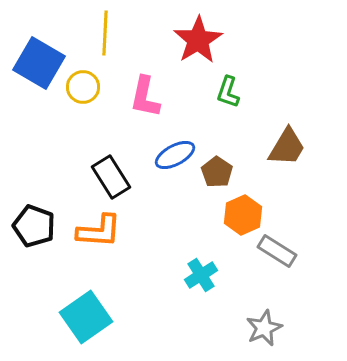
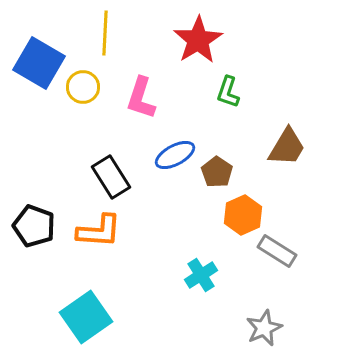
pink L-shape: moved 4 px left, 1 px down; rotated 6 degrees clockwise
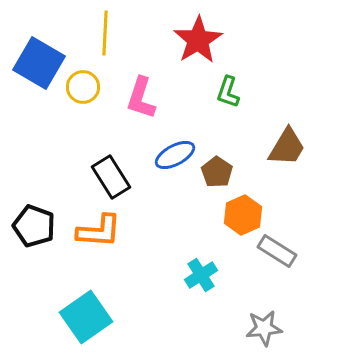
gray star: rotated 18 degrees clockwise
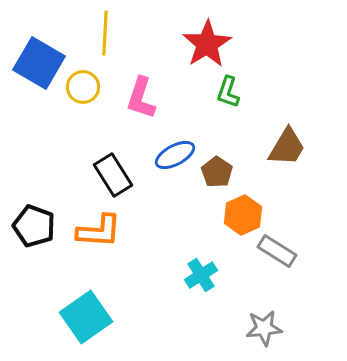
red star: moved 9 px right, 4 px down
black rectangle: moved 2 px right, 2 px up
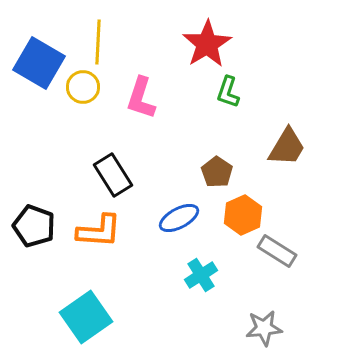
yellow line: moved 7 px left, 9 px down
blue ellipse: moved 4 px right, 63 px down
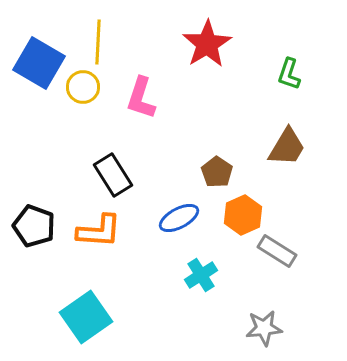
green L-shape: moved 61 px right, 18 px up
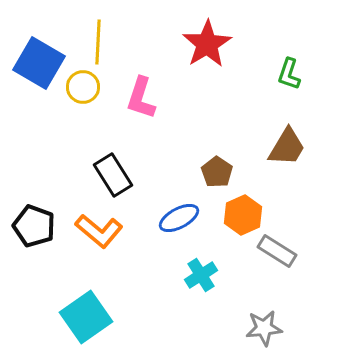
orange L-shape: rotated 36 degrees clockwise
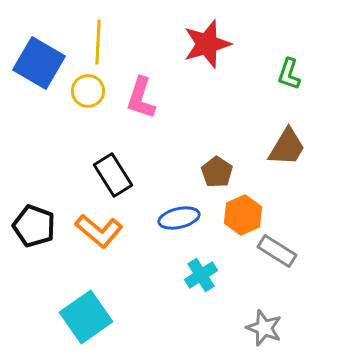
red star: rotated 15 degrees clockwise
yellow circle: moved 5 px right, 4 px down
blue ellipse: rotated 15 degrees clockwise
gray star: rotated 27 degrees clockwise
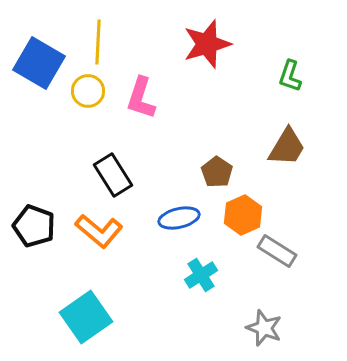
green L-shape: moved 1 px right, 2 px down
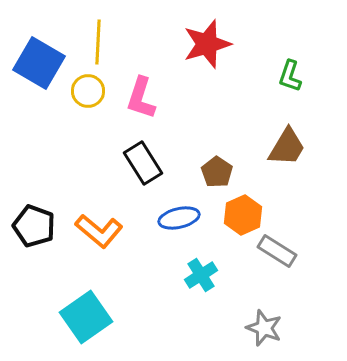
black rectangle: moved 30 px right, 12 px up
